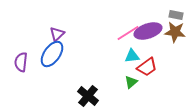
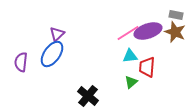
brown star: rotated 15 degrees clockwise
cyan triangle: moved 2 px left
red trapezoid: rotated 130 degrees clockwise
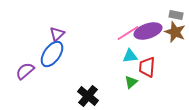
purple semicircle: moved 4 px right, 9 px down; rotated 42 degrees clockwise
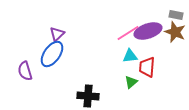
purple semicircle: rotated 66 degrees counterclockwise
black cross: rotated 35 degrees counterclockwise
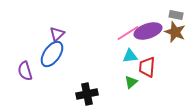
black cross: moved 1 px left, 2 px up; rotated 15 degrees counterclockwise
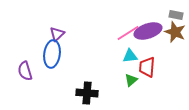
blue ellipse: rotated 28 degrees counterclockwise
green triangle: moved 2 px up
black cross: moved 1 px up; rotated 15 degrees clockwise
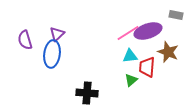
brown star: moved 7 px left, 20 px down
purple semicircle: moved 31 px up
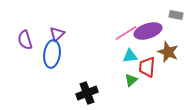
pink line: moved 2 px left
black cross: rotated 25 degrees counterclockwise
